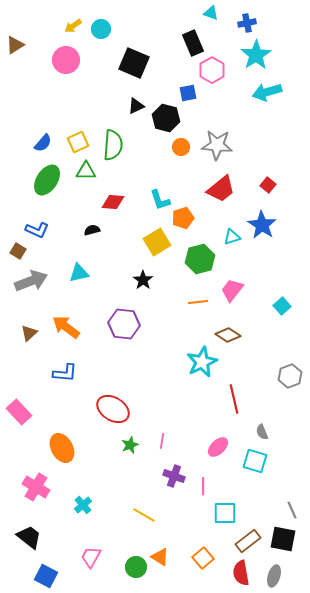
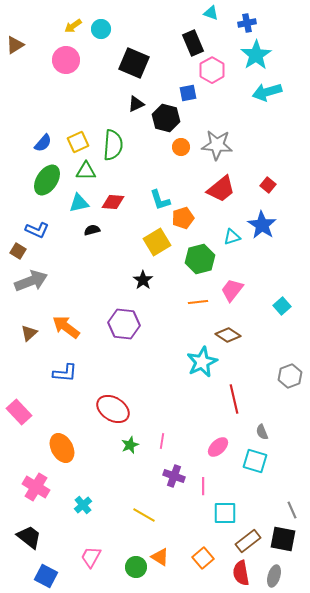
black triangle at (136, 106): moved 2 px up
cyan triangle at (79, 273): moved 70 px up
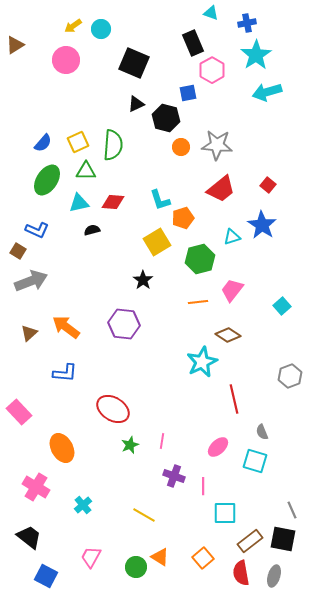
brown rectangle at (248, 541): moved 2 px right
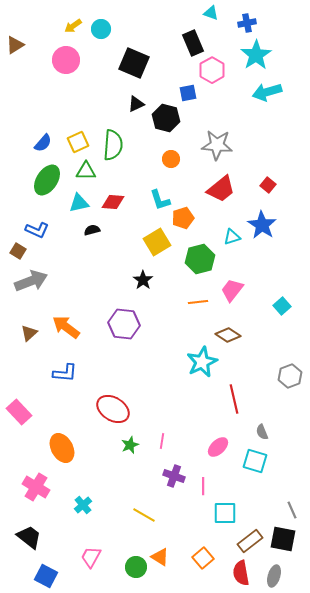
orange circle at (181, 147): moved 10 px left, 12 px down
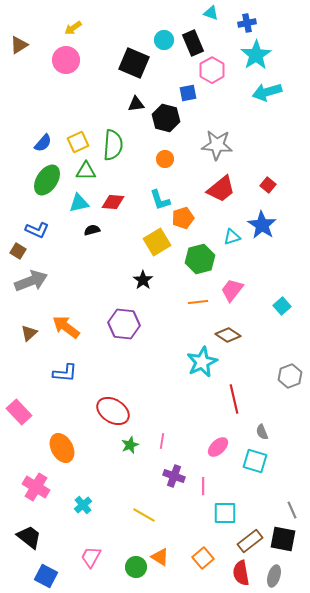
yellow arrow at (73, 26): moved 2 px down
cyan circle at (101, 29): moved 63 px right, 11 px down
brown triangle at (15, 45): moved 4 px right
black triangle at (136, 104): rotated 18 degrees clockwise
orange circle at (171, 159): moved 6 px left
red ellipse at (113, 409): moved 2 px down
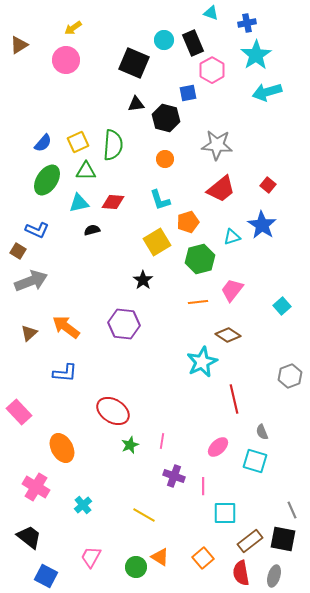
orange pentagon at (183, 218): moved 5 px right, 4 px down
